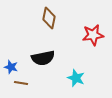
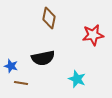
blue star: moved 1 px up
cyan star: moved 1 px right, 1 px down
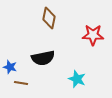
red star: rotated 10 degrees clockwise
blue star: moved 1 px left, 1 px down
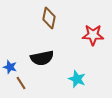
black semicircle: moved 1 px left
brown line: rotated 48 degrees clockwise
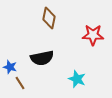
brown line: moved 1 px left
